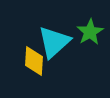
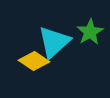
yellow diamond: rotated 60 degrees counterclockwise
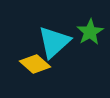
yellow diamond: moved 1 px right, 3 px down; rotated 8 degrees clockwise
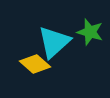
green star: rotated 24 degrees counterclockwise
